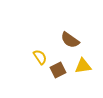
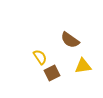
brown square: moved 6 px left, 3 px down
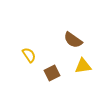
brown semicircle: moved 3 px right
yellow semicircle: moved 11 px left, 2 px up
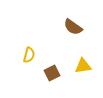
brown semicircle: moved 13 px up
yellow semicircle: rotated 49 degrees clockwise
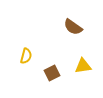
yellow semicircle: moved 3 px left, 1 px down
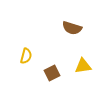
brown semicircle: moved 1 px left, 1 px down; rotated 18 degrees counterclockwise
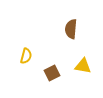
brown semicircle: moved 1 px left, 1 px down; rotated 78 degrees clockwise
yellow triangle: rotated 18 degrees clockwise
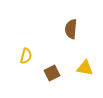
yellow triangle: moved 2 px right, 2 px down
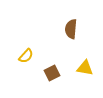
yellow semicircle: rotated 28 degrees clockwise
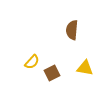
brown semicircle: moved 1 px right, 1 px down
yellow semicircle: moved 6 px right, 6 px down
